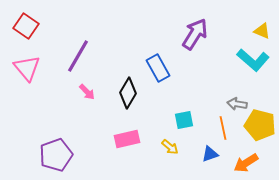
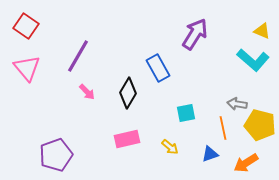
cyan square: moved 2 px right, 7 px up
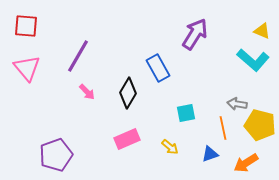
red square: rotated 30 degrees counterclockwise
pink rectangle: rotated 10 degrees counterclockwise
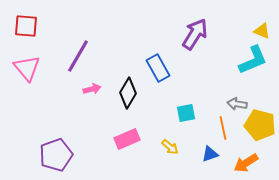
cyan L-shape: rotated 64 degrees counterclockwise
pink arrow: moved 5 px right, 3 px up; rotated 60 degrees counterclockwise
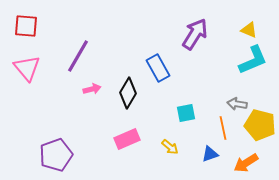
yellow triangle: moved 13 px left, 1 px up
